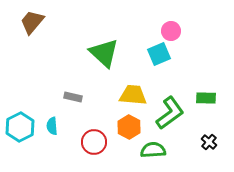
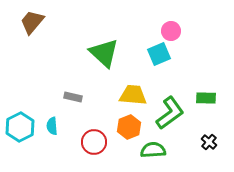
orange hexagon: rotated 10 degrees clockwise
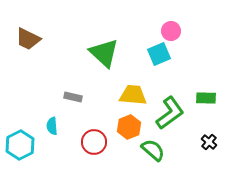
brown trapezoid: moved 4 px left, 17 px down; rotated 104 degrees counterclockwise
cyan hexagon: moved 18 px down
green semicircle: rotated 45 degrees clockwise
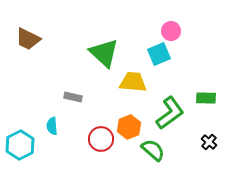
yellow trapezoid: moved 13 px up
red circle: moved 7 px right, 3 px up
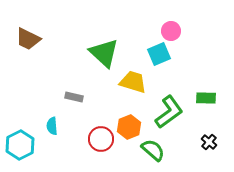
yellow trapezoid: rotated 12 degrees clockwise
gray rectangle: moved 1 px right
green L-shape: moved 1 px left, 1 px up
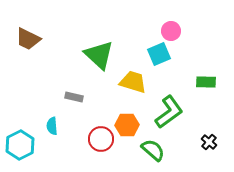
green triangle: moved 5 px left, 2 px down
green rectangle: moved 16 px up
orange hexagon: moved 2 px left, 2 px up; rotated 20 degrees clockwise
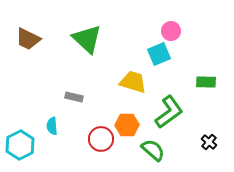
green triangle: moved 12 px left, 16 px up
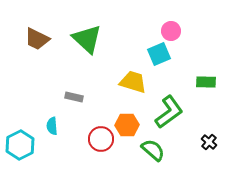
brown trapezoid: moved 9 px right
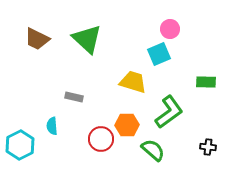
pink circle: moved 1 px left, 2 px up
black cross: moved 1 px left, 5 px down; rotated 35 degrees counterclockwise
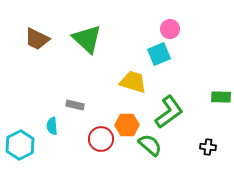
green rectangle: moved 15 px right, 15 px down
gray rectangle: moved 1 px right, 8 px down
green semicircle: moved 3 px left, 5 px up
